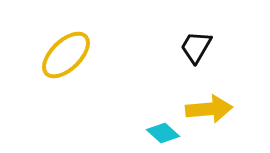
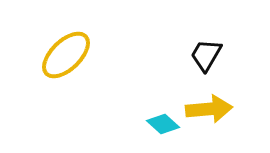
black trapezoid: moved 10 px right, 8 px down
cyan diamond: moved 9 px up
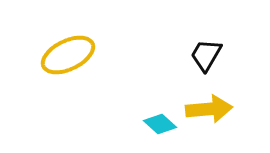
yellow ellipse: moved 2 px right; rotated 18 degrees clockwise
cyan diamond: moved 3 px left
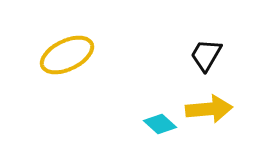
yellow ellipse: moved 1 px left
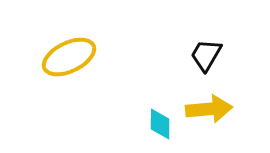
yellow ellipse: moved 2 px right, 2 px down
cyan diamond: rotated 48 degrees clockwise
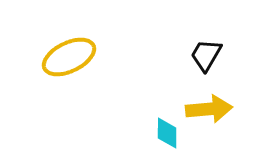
cyan diamond: moved 7 px right, 9 px down
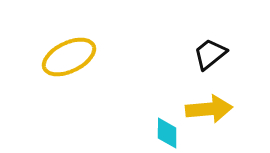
black trapezoid: moved 4 px right, 1 px up; rotated 21 degrees clockwise
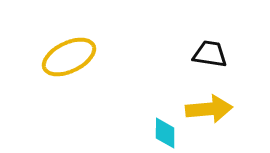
black trapezoid: rotated 48 degrees clockwise
cyan diamond: moved 2 px left
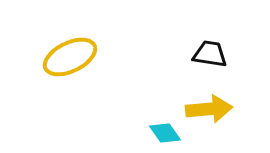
yellow ellipse: moved 1 px right
cyan diamond: rotated 36 degrees counterclockwise
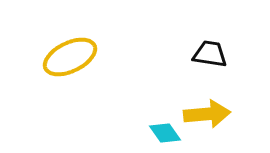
yellow arrow: moved 2 px left, 5 px down
